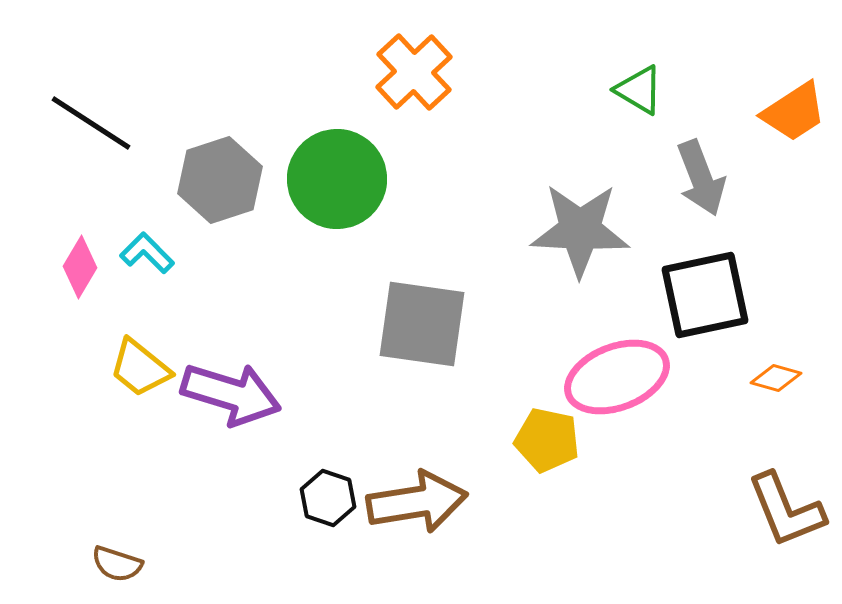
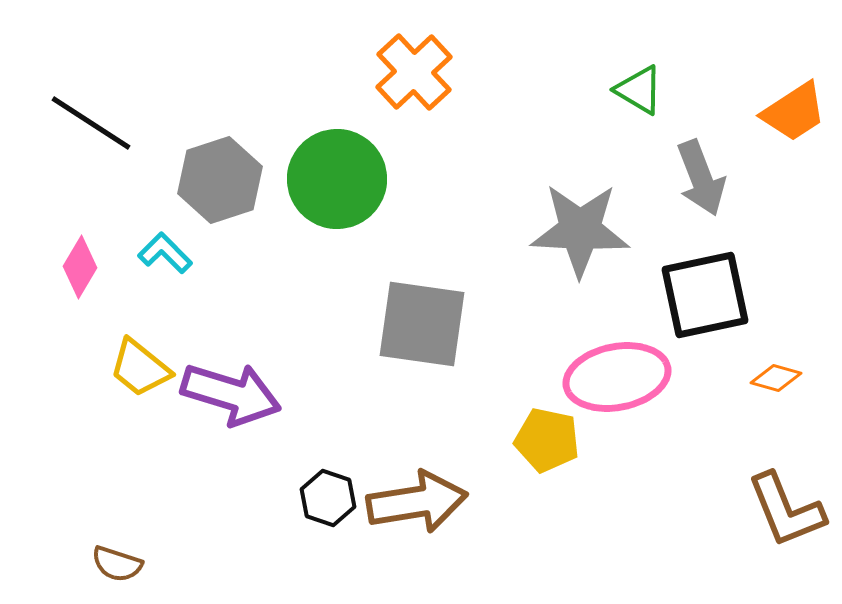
cyan L-shape: moved 18 px right
pink ellipse: rotated 10 degrees clockwise
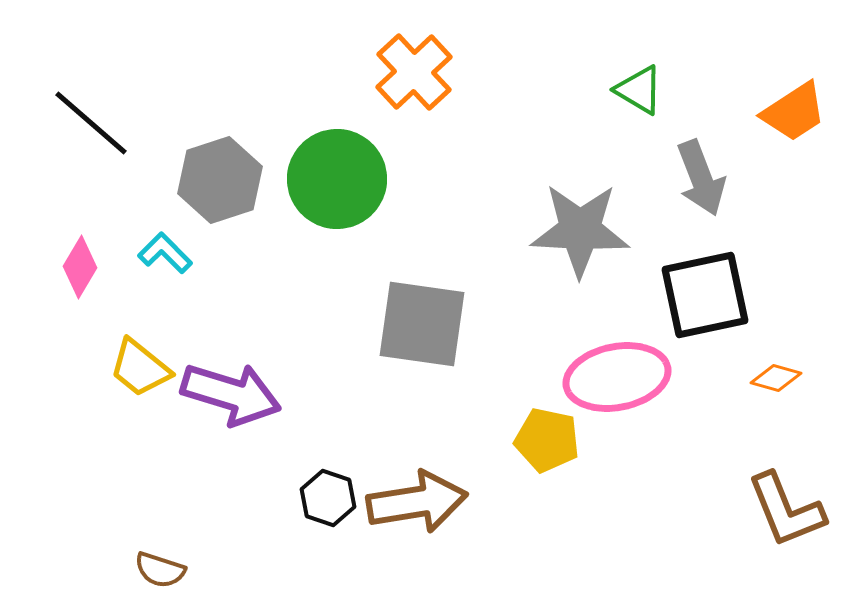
black line: rotated 8 degrees clockwise
brown semicircle: moved 43 px right, 6 px down
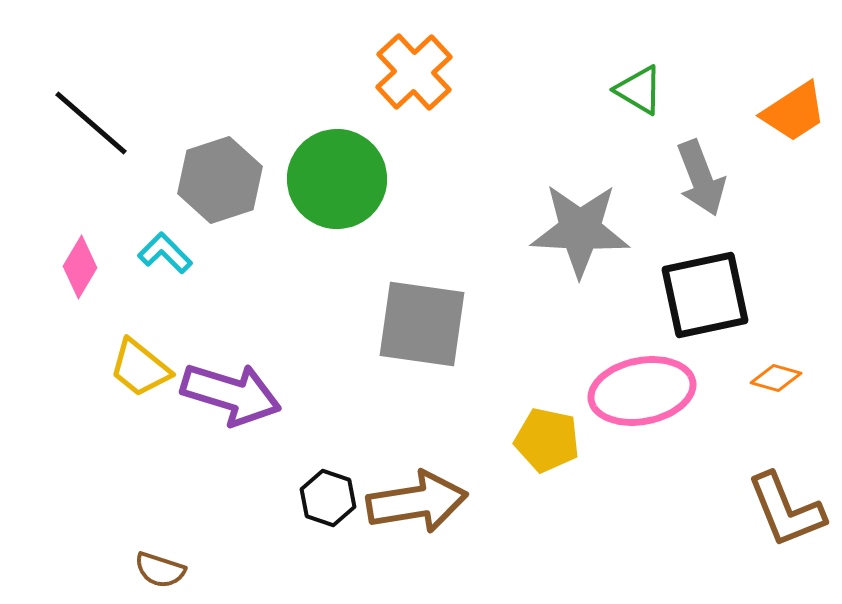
pink ellipse: moved 25 px right, 14 px down
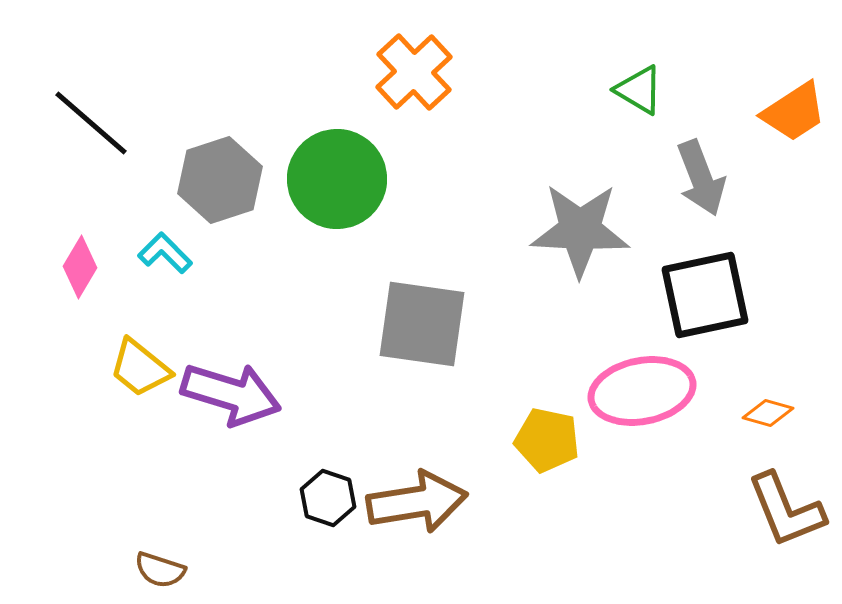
orange diamond: moved 8 px left, 35 px down
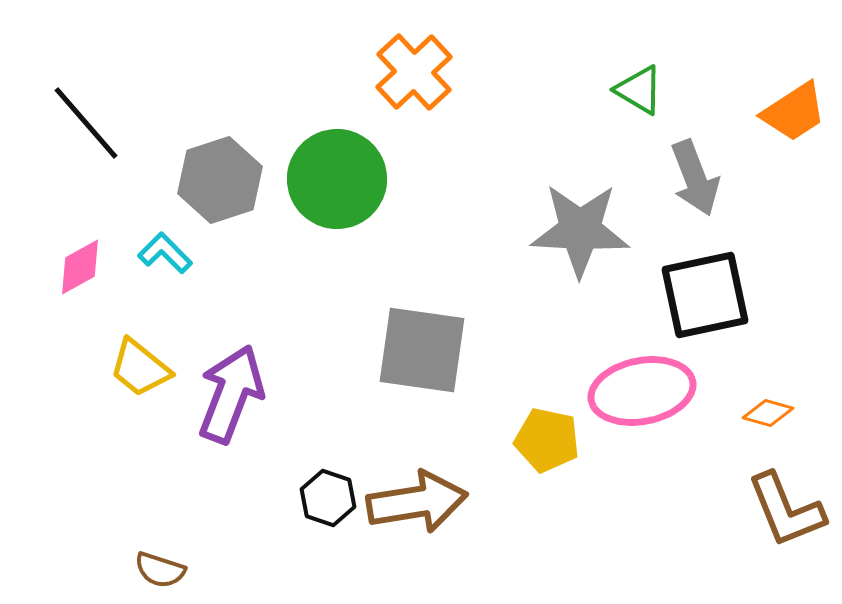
black line: moved 5 px left; rotated 8 degrees clockwise
gray arrow: moved 6 px left
pink diamond: rotated 30 degrees clockwise
gray square: moved 26 px down
purple arrow: rotated 86 degrees counterclockwise
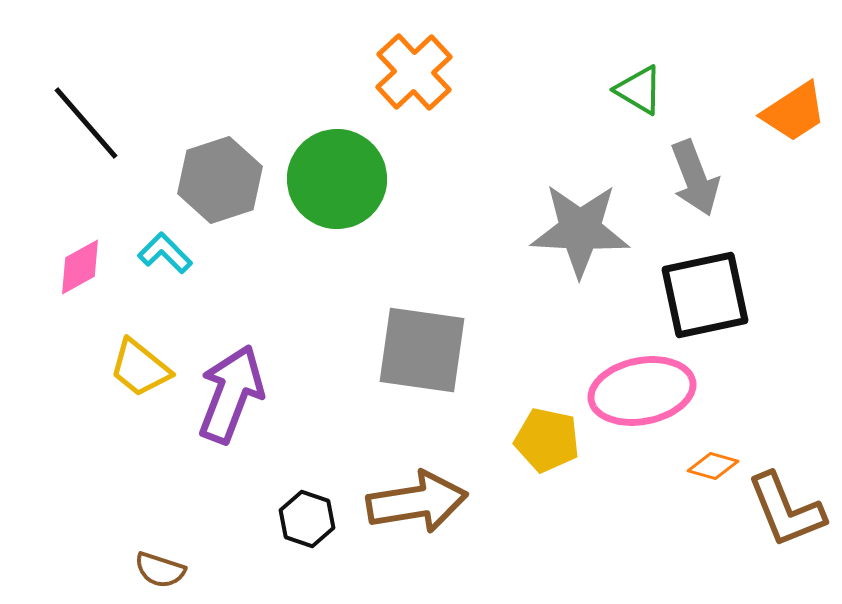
orange diamond: moved 55 px left, 53 px down
black hexagon: moved 21 px left, 21 px down
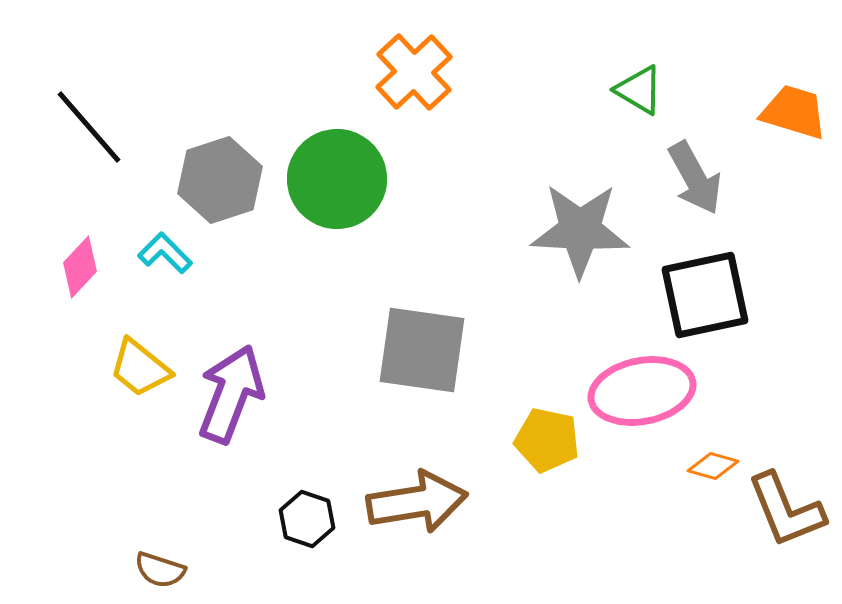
orange trapezoid: rotated 130 degrees counterclockwise
black line: moved 3 px right, 4 px down
gray arrow: rotated 8 degrees counterclockwise
pink diamond: rotated 18 degrees counterclockwise
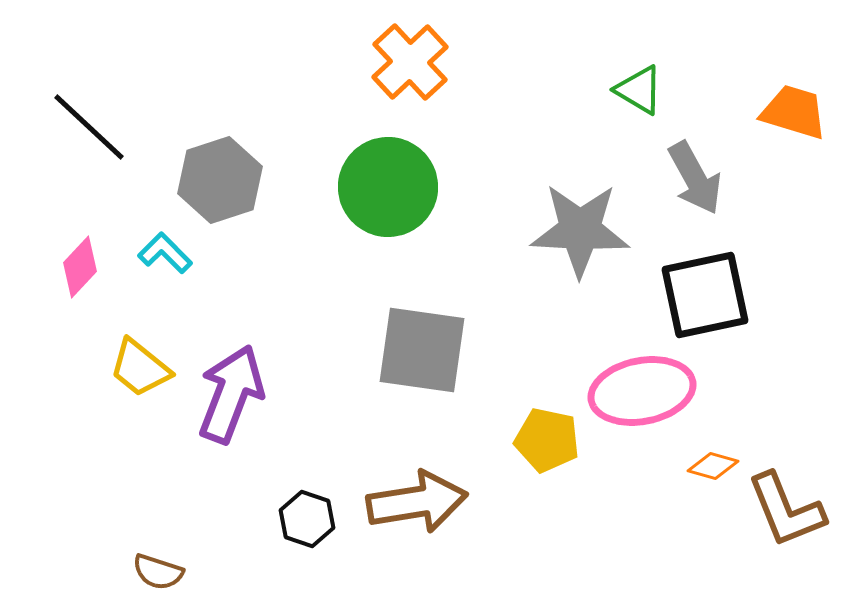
orange cross: moved 4 px left, 10 px up
black line: rotated 6 degrees counterclockwise
green circle: moved 51 px right, 8 px down
brown semicircle: moved 2 px left, 2 px down
